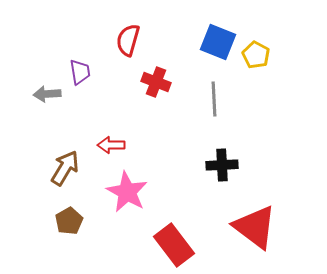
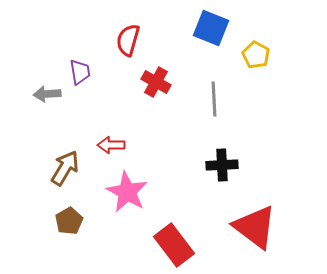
blue square: moved 7 px left, 14 px up
red cross: rotated 8 degrees clockwise
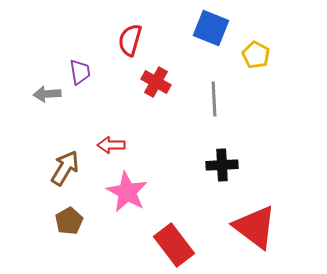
red semicircle: moved 2 px right
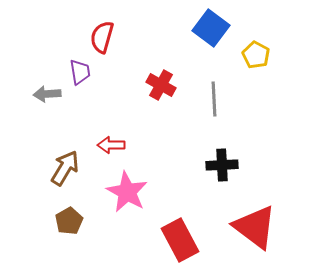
blue square: rotated 15 degrees clockwise
red semicircle: moved 28 px left, 3 px up
red cross: moved 5 px right, 3 px down
red rectangle: moved 6 px right, 5 px up; rotated 9 degrees clockwise
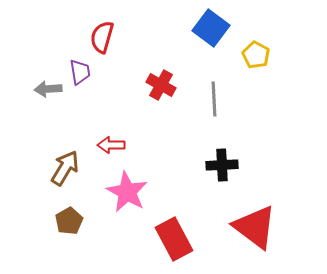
gray arrow: moved 1 px right, 5 px up
red rectangle: moved 6 px left, 1 px up
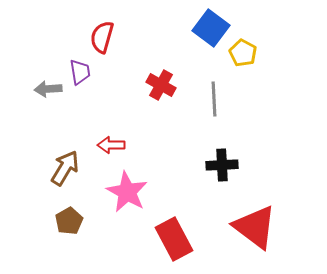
yellow pentagon: moved 13 px left, 2 px up
